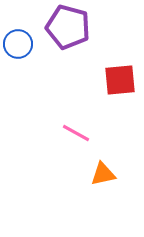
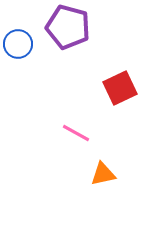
red square: moved 8 px down; rotated 20 degrees counterclockwise
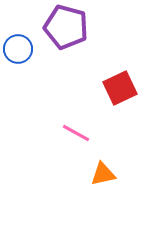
purple pentagon: moved 2 px left
blue circle: moved 5 px down
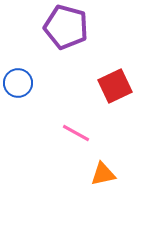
blue circle: moved 34 px down
red square: moved 5 px left, 2 px up
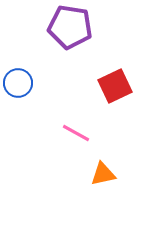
purple pentagon: moved 4 px right; rotated 6 degrees counterclockwise
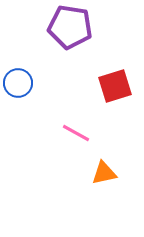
red square: rotated 8 degrees clockwise
orange triangle: moved 1 px right, 1 px up
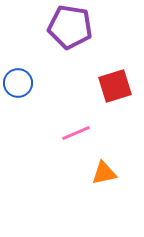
pink line: rotated 52 degrees counterclockwise
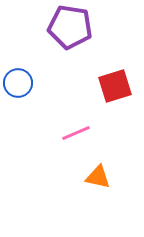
orange triangle: moved 6 px left, 4 px down; rotated 24 degrees clockwise
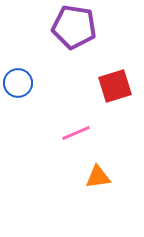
purple pentagon: moved 4 px right
orange triangle: rotated 20 degrees counterclockwise
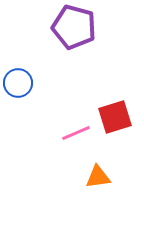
purple pentagon: rotated 6 degrees clockwise
red square: moved 31 px down
